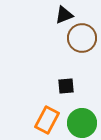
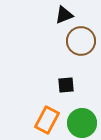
brown circle: moved 1 px left, 3 px down
black square: moved 1 px up
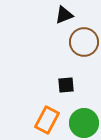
brown circle: moved 3 px right, 1 px down
green circle: moved 2 px right
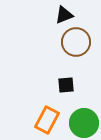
brown circle: moved 8 px left
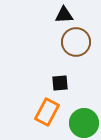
black triangle: rotated 18 degrees clockwise
black square: moved 6 px left, 2 px up
orange rectangle: moved 8 px up
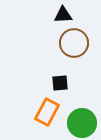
black triangle: moved 1 px left
brown circle: moved 2 px left, 1 px down
green circle: moved 2 px left
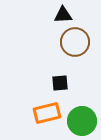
brown circle: moved 1 px right, 1 px up
orange rectangle: moved 1 px down; rotated 48 degrees clockwise
green circle: moved 2 px up
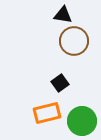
black triangle: rotated 12 degrees clockwise
brown circle: moved 1 px left, 1 px up
black square: rotated 30 degrees counterclockwise
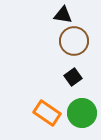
black square: moved 13 px right, 6 px up
orange rectangle: rotated 48 degrees clockwise
green circle: moved 8 px up
